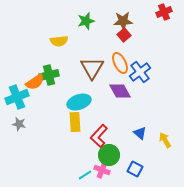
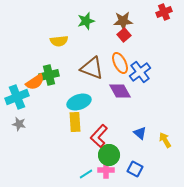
brown triangle: rotated 40 degrees counterclockwise
pink cross: moved 4 px right; rotated 21 degrees counterclockwise
cyan line: moved 1 px right, 1 px up
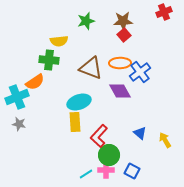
orange ellipse: rotated 65 degrees counterclockwise
brown triangle: moved 1 px left
green cross: moved 15 px up; rotated 18 degrees clockwise
blue square: moved 3 px left, 2 px down
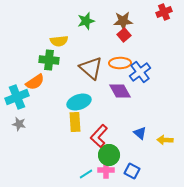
brown triangle: rotated 20 degrees clockwise
yellow arrow: rotated 56 degrees counterclockwise
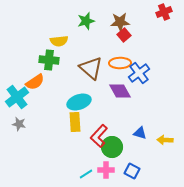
brown star: moved 3 px left, 1 px down
blue cross: moved 1 px left, 1 px down
cyan cross: rotated 15 degrees counterclockwise
blue triangle: rotated 24 degrees counterclockwise
green circle: moved 3 px right, 8 px up
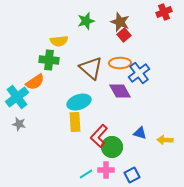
brown star: rotated 24 degrees clockwise
blue square: moved 4 px down; rotated 35 degrees clockwise
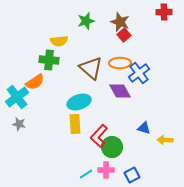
red cross: rotated 21 degrees clockwise
yellow rectangle: moved 2 px down
blue triangle: moved 4 px right, 5 px up
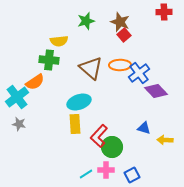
orange ellipse: moved 2 px down
purple diamond: moved 36 px right; rotated 15 degrees counterclockwise
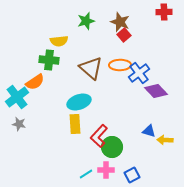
blue triangle: moved 5 px right, 3 px down
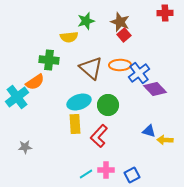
red cross: moved 1 px right, 1 px down
yellow semicircle: moved 10 px right, 4 px up
purple diamond: moved 1 px left, 2 px up
gray star: moved 6 px right, 23 px down; rotated 16 degrees counterclockwise
green circle: moved 4 px left, 42 px up
